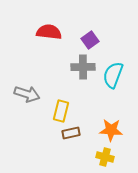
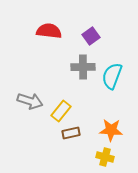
red semicircle: moved 1 px up
purple square: moved 1 px right, 4 px up
cyan semicircle: moved 1 px left, 1 px down
gray arrow: moved 3 px right, 7 px down
yellow rectangle: rotated 25 degrees clockwise
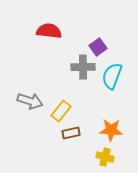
purple square: moved 7 px right, 11 px down
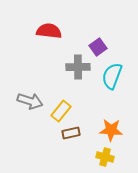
gray cross: moved 5 px left
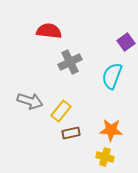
purple square: moved 28 px right, 5 px up
gray cross: moved 8 px left, 5 px up; rotated 25 degrees counterclockwise
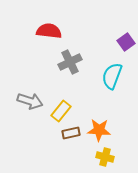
orange star: moved 12 px left
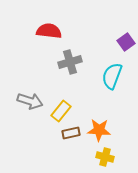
gray cross: rotated 10 degrees clockwise
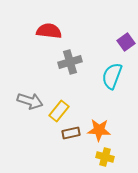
yellow rectangle: moved 2 px left
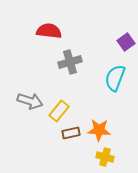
cyan semicircle: moved 3 px right, 2 px down
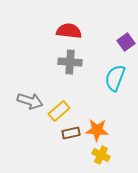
red semicircle: moved 20 px right
gray cross: rotated 20 degrees clockwise
yellow rectangle: rotated 10 degrees clockwise
orange star: moved 2 px left
yellow cross: moved 4 px left, 2 px up; rotated 12 degrees clockwise
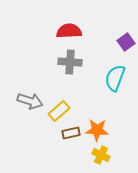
red semicircle: rotated 10 degrees counterclockwise
